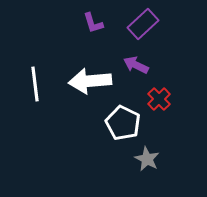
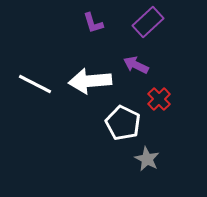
purple rectangle: moved 5 px right, 2 px up
white line: rotated 56 degrees counterclockwise
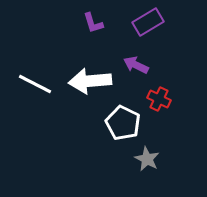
purple rectangle: rotated 12 degrees clockwise
red cross: rotated 20 degrees counterclockwise
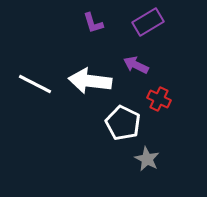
white arrow: rotated 12 degrees clockwise
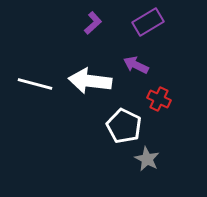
purple L-shape: rotated 115 degrees counterclockwise
white line: rotated 12 degrees counterclockwise
white pentagon: moved 1 px right, 3 px down
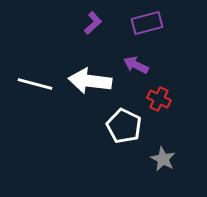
purple rectangle: moved 1 px left, 1 px down; rotated 16 degrees clockwise
gray star: moved 16 px right
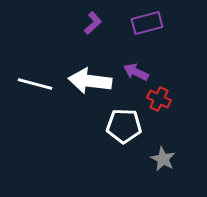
purple arrow: moved 7 px down
white pentagon: rotated 24 degrees counterclockwise
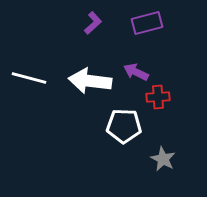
white line: moved 6 px left, 6 px up
red cross: moved 1 px left, 2 px up; rotated 30 degrees counterclockwise
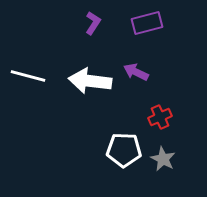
purple L-shape: rotated 15 degrees counterclockwise
white line: moved 1 px left, 2 px up
red cross: moved 2 px right, 20 px down; rotated 20 degrees counterclockwise
white pentagon: moved 24 px down
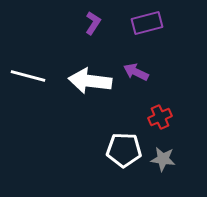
gray star: rotated 20 degrees counterclockwise
